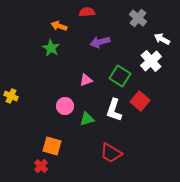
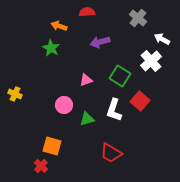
yellow cross: moved 4 px right, 2 px up
pink circle: moved 1 px left, 1 px up
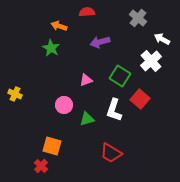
red square: moved 2 px up
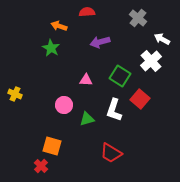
pink triangle: rotated 24 degrees clockwise
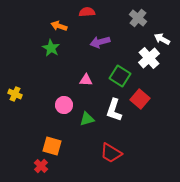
white cross: moved 2 px left, 3 px up
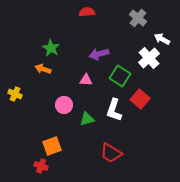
orange arrow: moved 16 px left, 43 px down
purple arrow: moved 1 px left, 12 px down
orange square: rotated 36 degrees counterclockwise
red cross: rotated 24 degrees counterclockwise
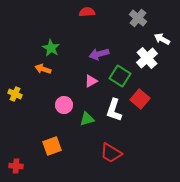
white cross: moved 2 px left
pink triangle: moved 5 px right, 1 px down; rotated 32 degrees counterclockwise
red cross: moved 25 px left; rotated 16 degrees counterclockwise
